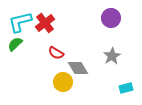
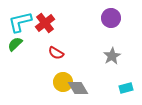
gray diamond: moved 20 px down
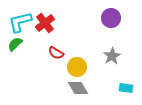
yellow circle: moved 14 px right, 15 px up
cyan rectangle: rotated 24 degrees clockwise
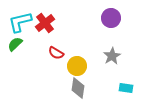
yellow circle: moved 1 px up
gray diamond: rotated 40 degrees clockwise
